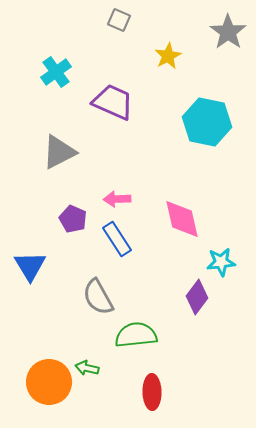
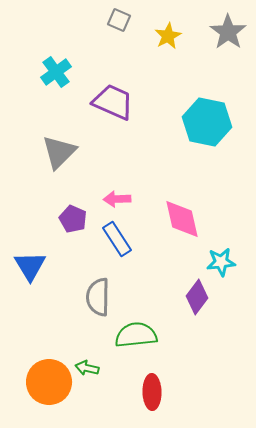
yellow star: moved 20 px up
gray triangle: rotated 18 degrees counterclockwise
gray semicircle: rotated 30 degrees clockwise
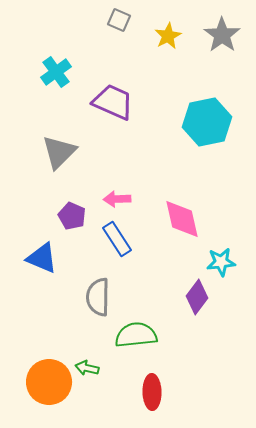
gray star: moved 6 px left, 3 px down
cyan hexagon: rotated 24 degrees counterclockwise
purple pentagon: moved 1 px left, 3 px up
blue triangle: moved 12 px right, 8 px up; rotated 36 degrees counterclockwise
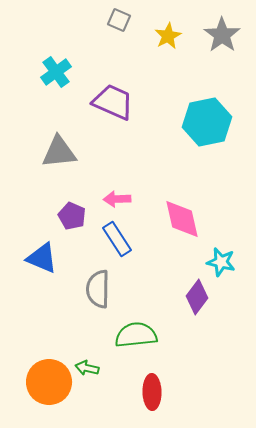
gray triangle: rotated 39 degrees clockwise
cyan star: rotated 20 degrees clockwise
gray semicircle: moved 8 px up
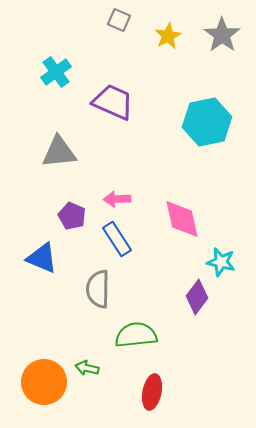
orange circle: moved 5 px left
red ellipse: rotated 12 degrees clockwise
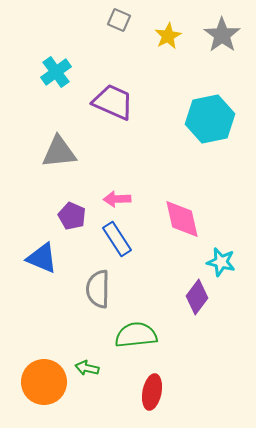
cyan hexagon: moved 3 px right, 3 px up
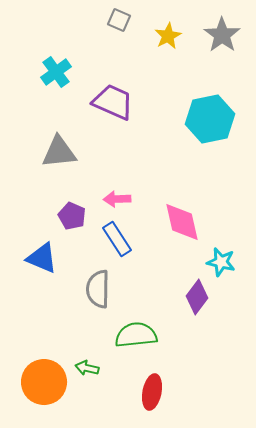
pink diamond: moved 3 px down
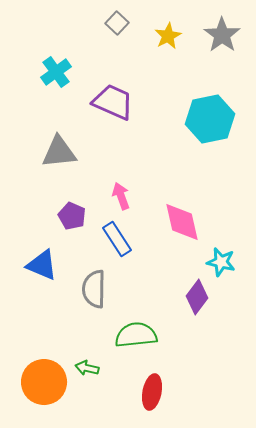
gray square: moved 2 px left, 3 px down; rotated 20 degrees clockwise
pink arrow: moved 4 px right, 3 px up; rotated 72 degrees clockwise
blue triangle: moved 7 px down
gray semicircle: moved 4 px left
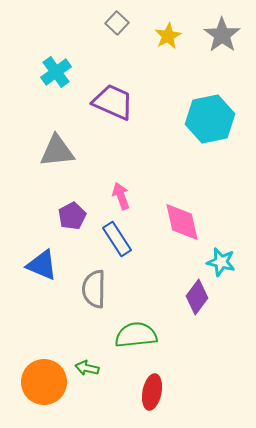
gray triangle: moved 2 px left, 1 px up
purple pentagon: rotated 20 degrees clockwise
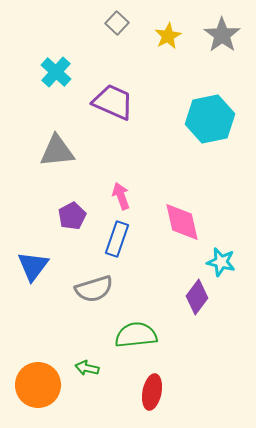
cyan cross: rotated 12 degrees counterclockwise
blue rectangle: rotated 52 degrees clockwise
blue triangle: moved 9 px left, 1 px down; rotated 44 degrees clockwise
gray semicircle: rotated 108 degrees counterclockwise
orange circle: moved 6 px left, 3 px down
